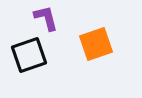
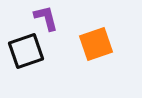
black square: moved 3 px left, 4 px up
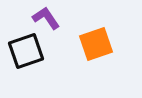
purple L-shape: rotated 20 degrees counterclockwise
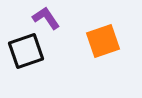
orange square: moved 7 px right, 3 px up
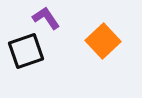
orange square: rotated 24 degrees counterclockwise
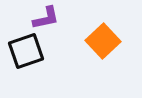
purple L-shape: rotated 112 degrees clockwise
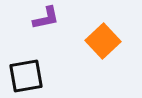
black square: moved 25 px down; rotated 9 degrees clockwise
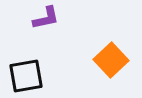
orange square: moved 8 px right, 19 px down
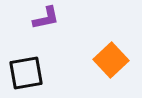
black square: moved 3 px up
